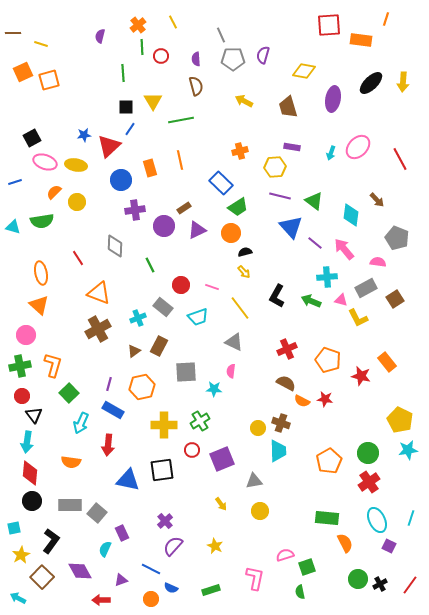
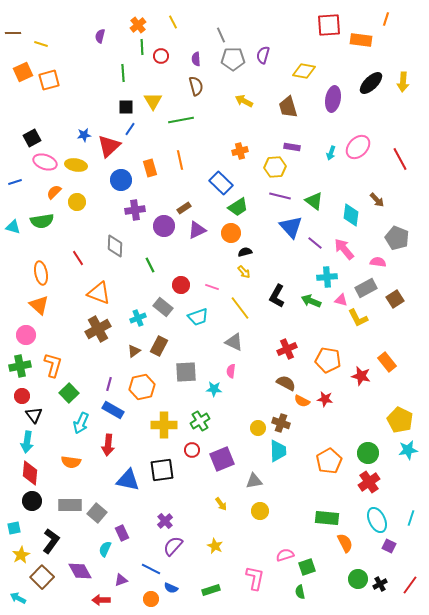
orange pentagon at (328, 360): rotated 10 degrees counterclockwise
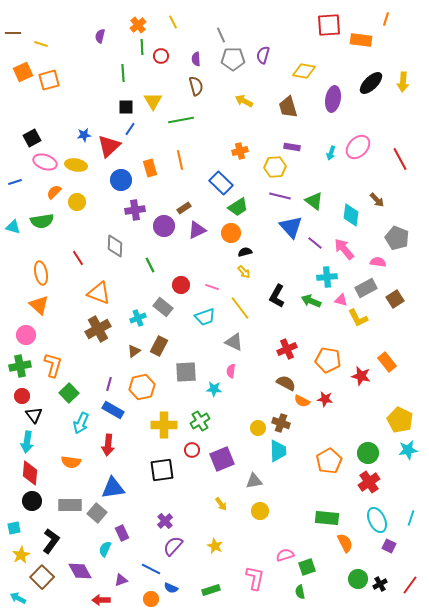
cyan trapezoid at (198, 317): moved 7 px right
blue triangle at (128, 480): moved 15 px left, 8 px down; rotated 20 degrees counterclockwise
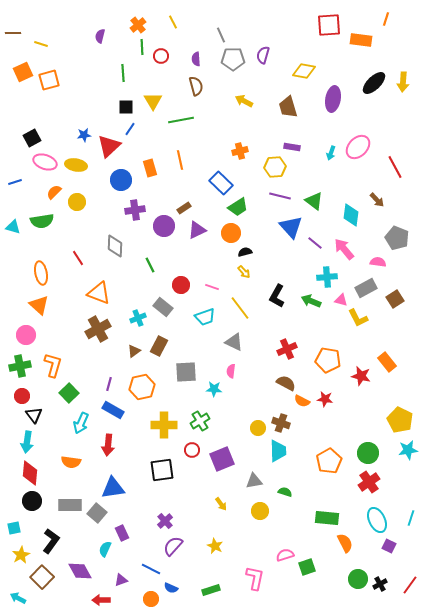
black ellipse at (371, 83): moved 3 px right
red line at (400, 159): moved 5 px left, 8 px down
green semicircle at (300, 592): moved 15 px left, 100 px up; rotated 120 degrees clockwise
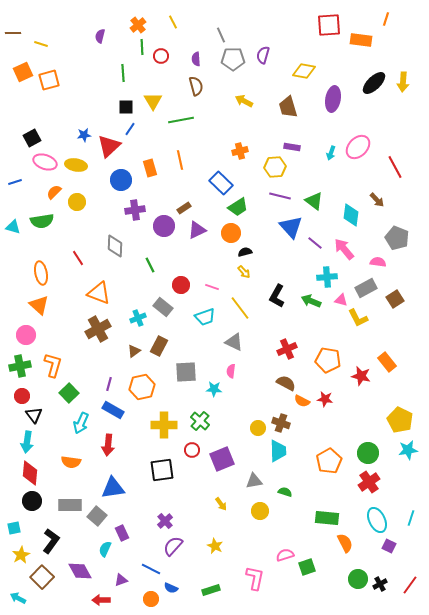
green cross at (200, 421): rotated 18 degrees counterclockwise
gray square at (97, 513): moved 3 px down
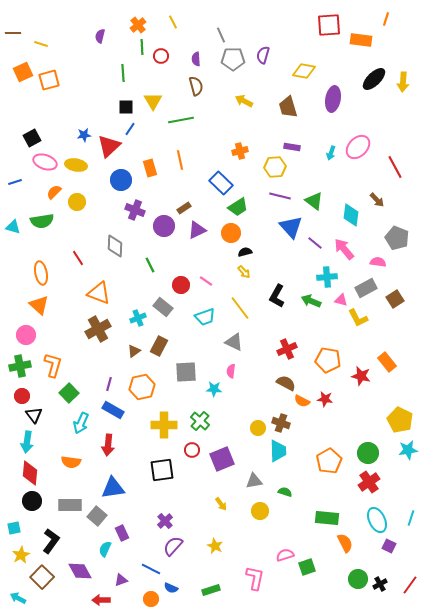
black ellipse at (374, 83): moved 4 px up
purple cross at (135, 210): rotated 30 degrees clockwise
pink line at (212, 287): moved 6 px left, 6 px up; rotated 16 degrees clockwise
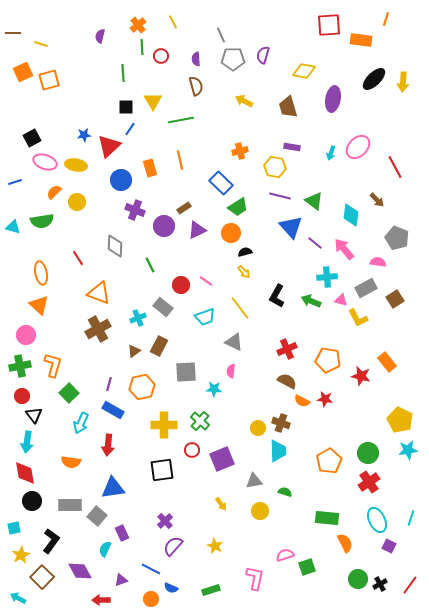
yellow hexagon at (275, 167): rotated 15 degrees clockwise
brown semicircle at (286, 383): moved 1 px right, 2 px up
red diamond at (30, 473): moved 5 px left; rotated 15 degrees counterclockwise
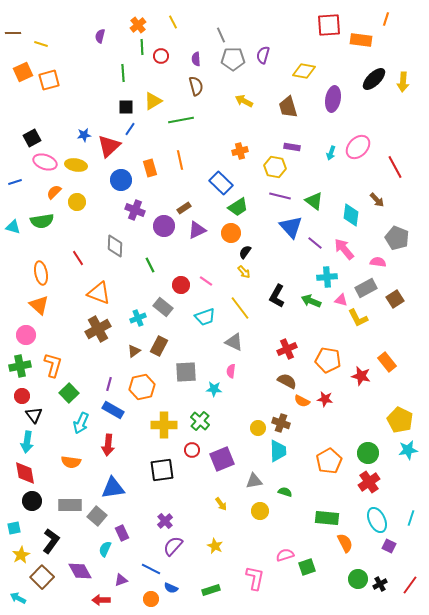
yellow triangle at (153, 101): rotated 30 degrees clockwise
black semicircle at (245, 252): rotated 40 degrees counterclockwise
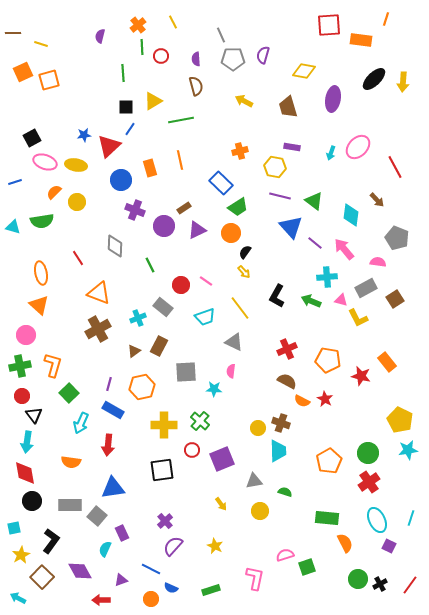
red star at (325, 399): rotated 21 degrees clockwise
